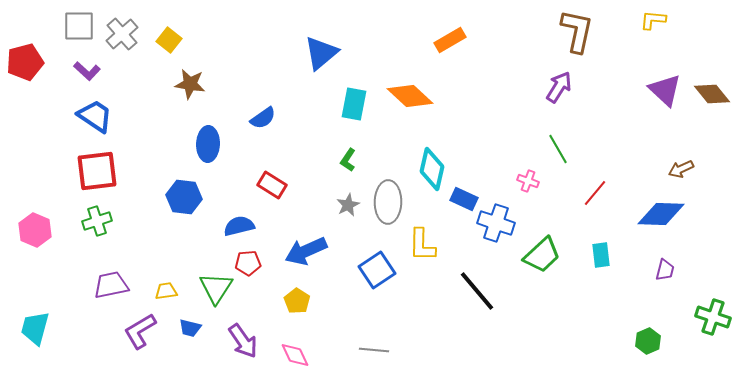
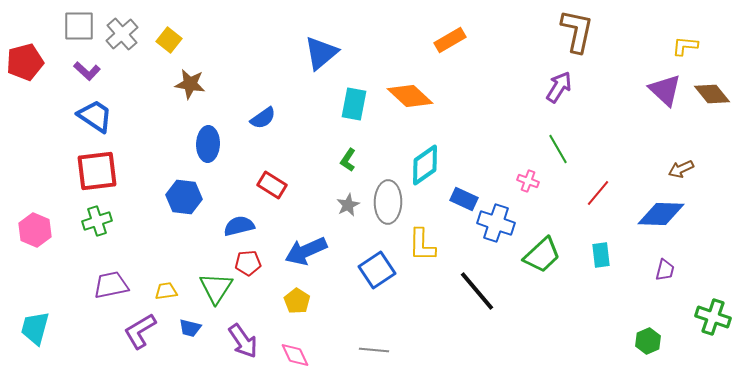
yellow L-shape at (653, 20): moved 32 px right, 26 px down
cyan diamond at (432, 169): moved 7 px left, 4 px up; rotated 42 degrees clockwise
red line at (595, 193): moved 3 px right
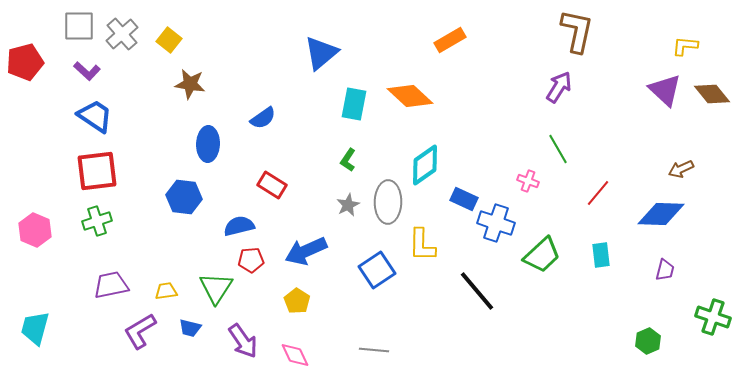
red pentagon at (248, 263): moved 3 px right, 3 px up
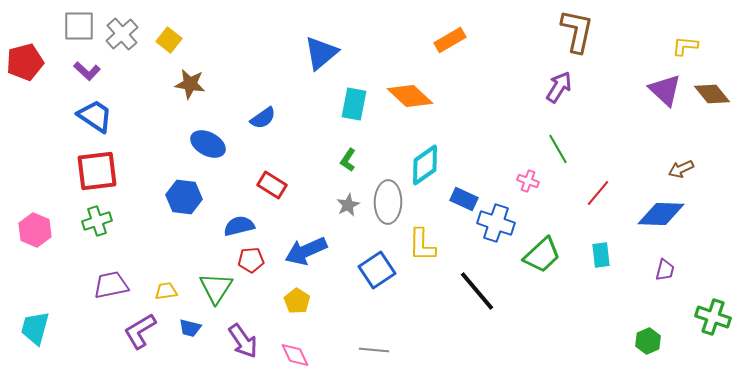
blue ellipse at (208, 144): rotated 64 degrees counterclockwise
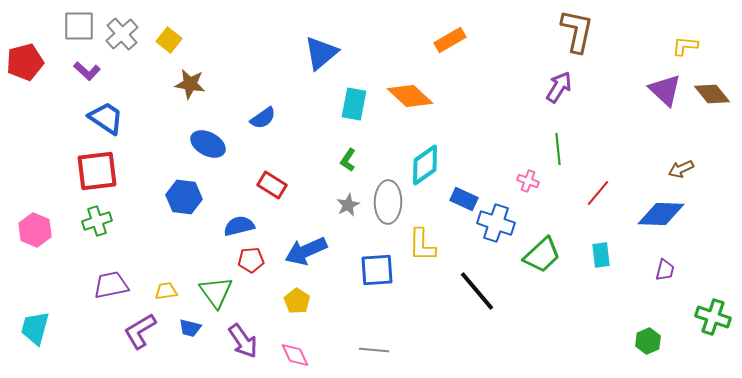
blue trapezoid at (95, 116): moved 11 px right, 2 px down
green line at (558, 149): rotated 24 degrees clockwise
blue square at (377, 270): rotated 30 degrees clockwise
green triangle at (216, 288): moved 4 px down; rotated 9 degrees counterclockwise
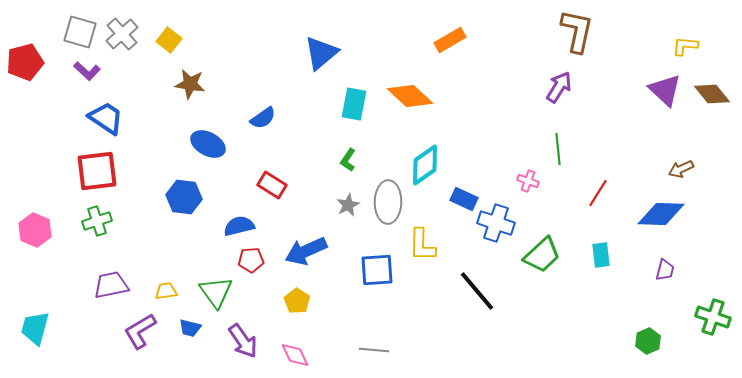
gray square at (79, 26): moved 1 px right, 6 px down; rotated 16 degrees clockwise
red line at (598, 193): rotated 8 degrees counterclockwise
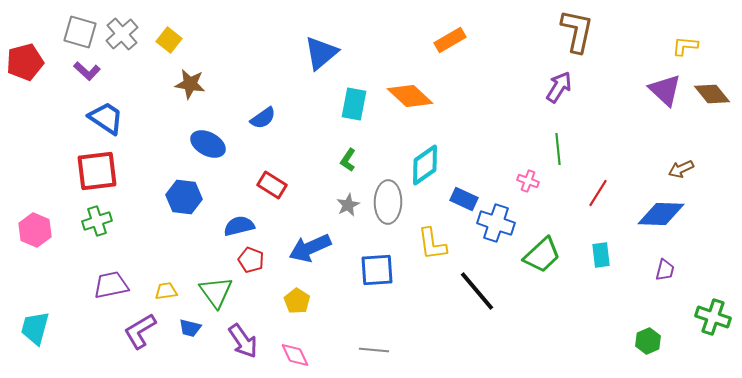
yellow L-shape at (422, 245): moved 10 px right, 1 px up; rotated 9 degrees counterclockwise
blue arrow at (306, 251): moved 4 px right, 3 px up
red pentagon at (251, 260): rotated 25 degrees clockwise
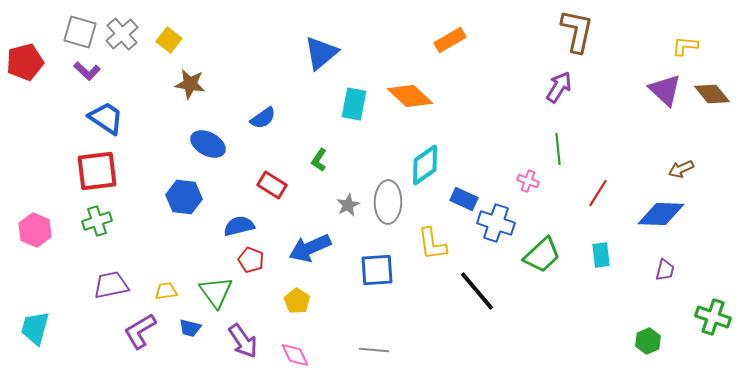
green L-shape at (348, 160): moved 29 px left
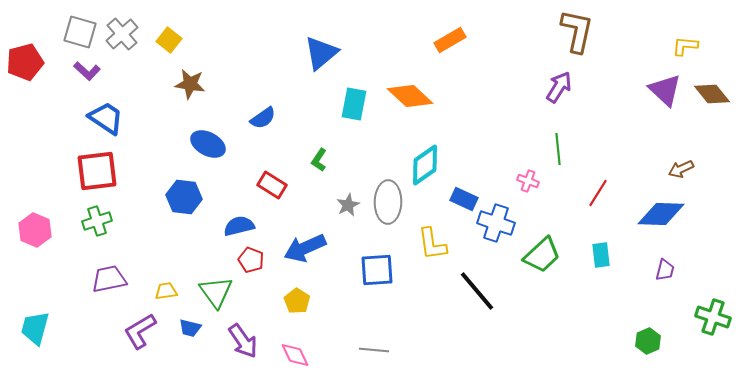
blue arrow at (310, 248): moved 5 px left
purple trapezoid at (111, 285): moved 2 px left, 6 px up
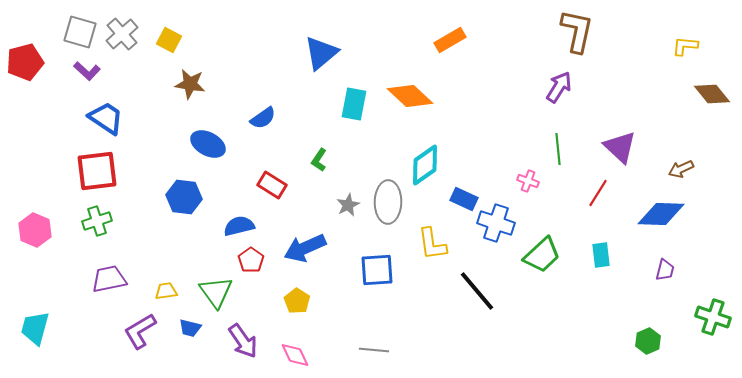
yellow square at (169, 40): rotated 10 degrees counterclockwise
purple triangle at (665, 90): moved 45 px left, 57 px down
red pentagon at (251, 260): rotated 15 degrees clockwise
